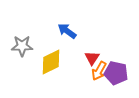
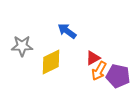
red triangle: moved 1 px right; rotated 28 degrees clockwise
purple pentagon: moved 2 px right, 3 px down
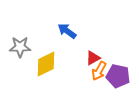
gray star: moved 2 px left, 1 px down
yellow diamond: moved 5 px left, 2 px down
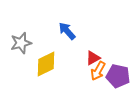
blue arrow: rotated 12 degrees clockwise
gray star: moved 1 px right, 4 px up; rotated 15 degrees counterclockwise
orange arrow: moved 1 px left
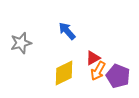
yellow diamond: moved 18 px right, 9 px down
purple pentagon: rotated 10 degrees clockwise
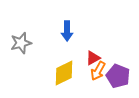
blue arrow: rotated 138 degrees counterclockwise
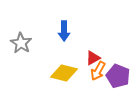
blue arrow: moved 3 px left
gray star: rotated 25 degrees counterclockwise
yellow diamond: rotated 40 degrees clockwise
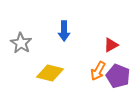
red triangle: moved 18 px right, 13 px up
yellow diamond: moved 14 px left
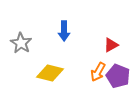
orange arrow: moved 1 px down
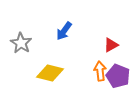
blue arrow: rotated 36 degrees clockwise
orange arrow: moved 2 px right, 1 px up; rotated 144 degrees clockwise
